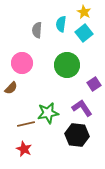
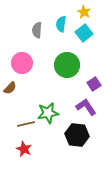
brown semicircle: moved 1 px left
purple L-shape: moved 4 px right, 1 px up
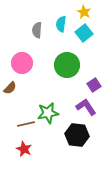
purple square: moved 1 px down
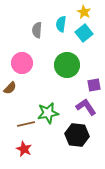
purple square: rotated 24 degrees clockwise
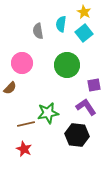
gray semicircle: moved 1 px right, 1 px down; rotated 14 degrees counterclockwise
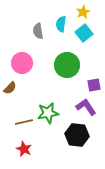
yellow star: moved 1 px left; rotated 16 degrees clockwise
brown line: moved 2 px left, 2 px up
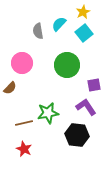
cyan semicircle: moved 2 px left; rotated 35 degrees clockwise
brown line: moved 1 px down
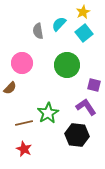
purple square: rotated 24 degrees clockwise
green star: rotated 20 degrees counterclockwise
